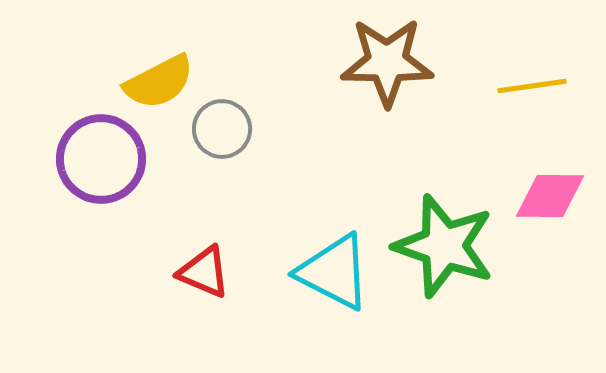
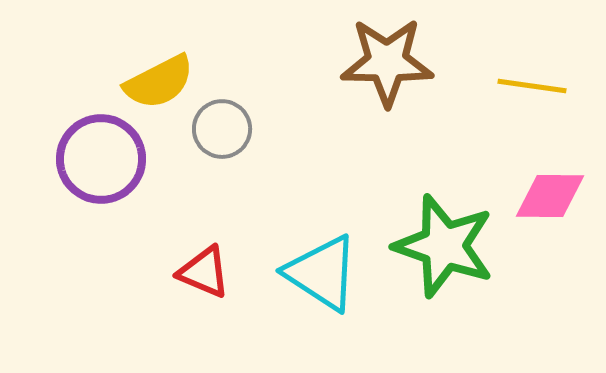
yellow line: rotated 16 degrees clockwise
cyan triangle: moved 12 px left, 1 px down; rotated 6 degrees clockwise
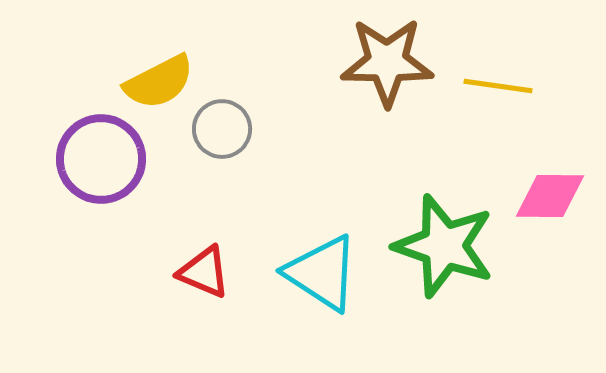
yellow line: moved 34 px left
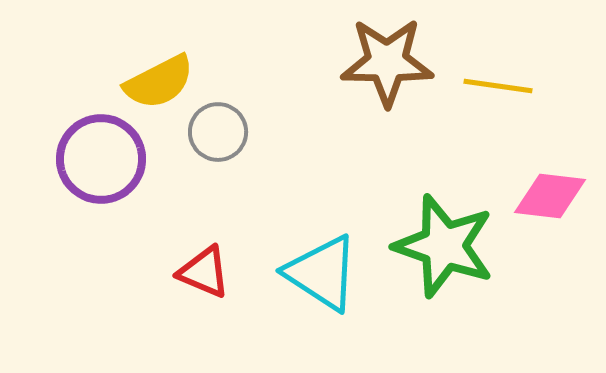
gray circle: moved 4 px left, 3 px down
pink diamond: rotated 6 degrees clockwise
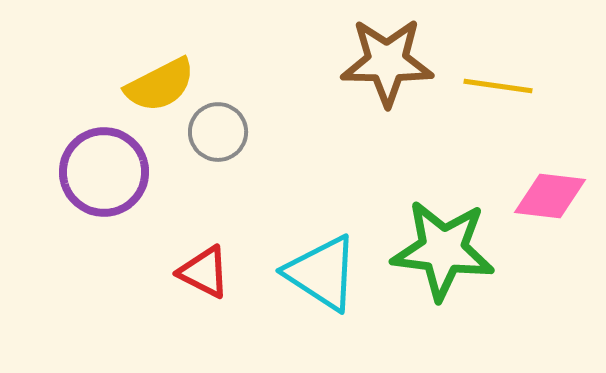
yellow semicircle: moved 1 px right, 3 px down
purple circle: moved 3 px right, 13 px down
green star: moved 1 px left, 4 px down; rotated 12 degrees counterclockwise
red triangle: rotated 4 degrees clockwise
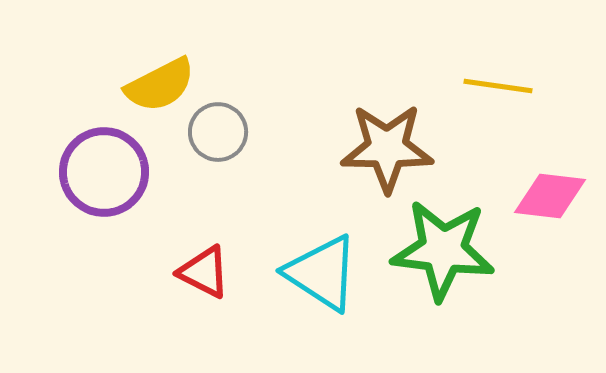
brown star: moved 86 px down
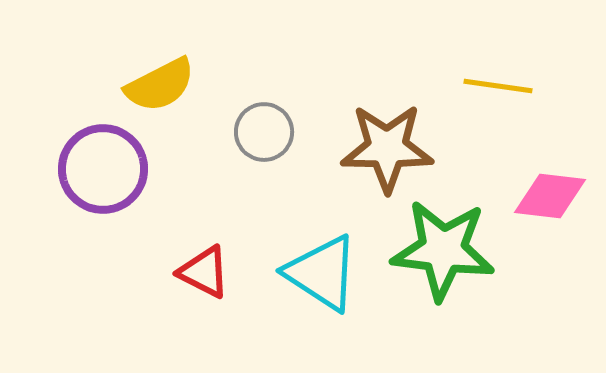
gray circle: moved 46 px right
purple circle: moved 1 px left, 3 px up
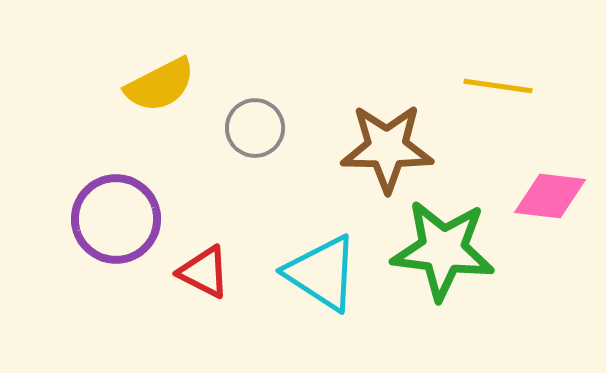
gray circle: moved 9 px left, 4 px up
purple circle: moved 13 px right, 50 px down
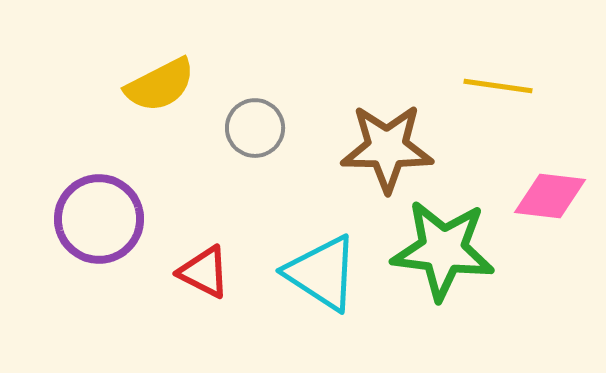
purple circle: moved 17 px left
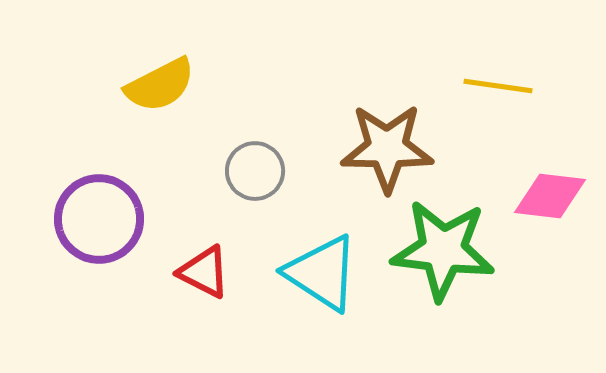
gray circle: moved 43 px down
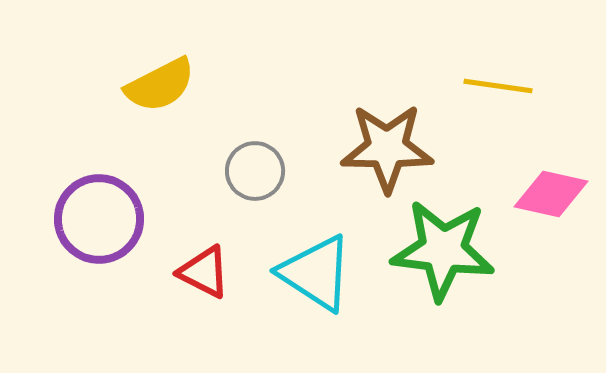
pink diamond: moved 1 px right, 2 px up; rotated 6 degrees clockwise
cyan triangle: moved 6 px left
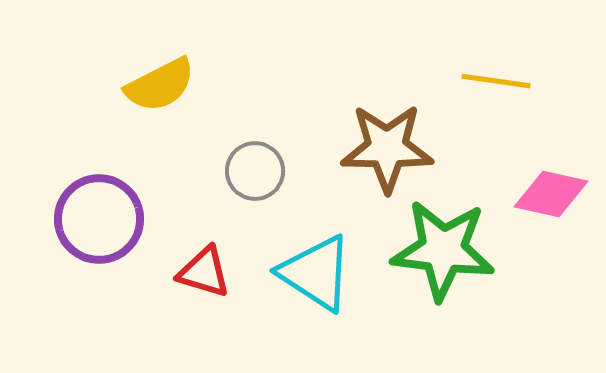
yellow line: moved 2 px left, 5 px up
red triangle: rotated 10 degrees counterclockwise
